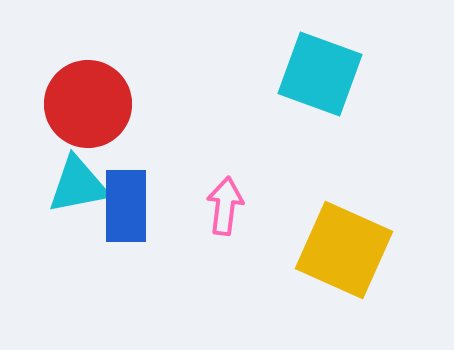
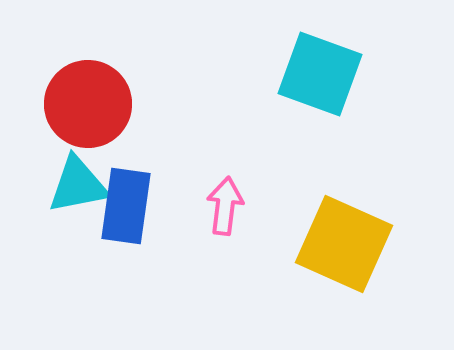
blue rectangle: rotated 8 degrees clockwise
yellow square: moved 6 px up
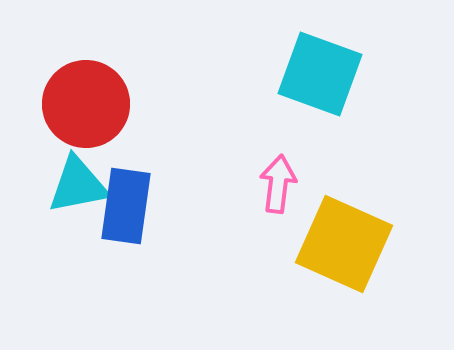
red circle: moved 2 px left
pink arrow: moved 53 px right, 22 px up
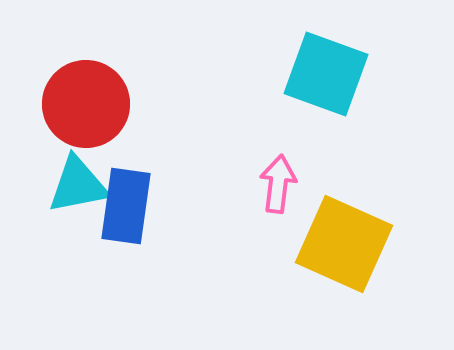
cyan square: moved 6 px right
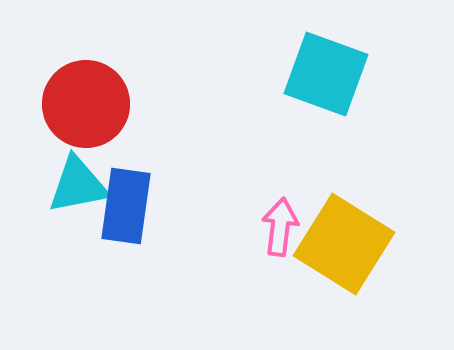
pink arrow: moved 2 px right, 43 px down
yellow square: rotated 8 degrees clockwise
